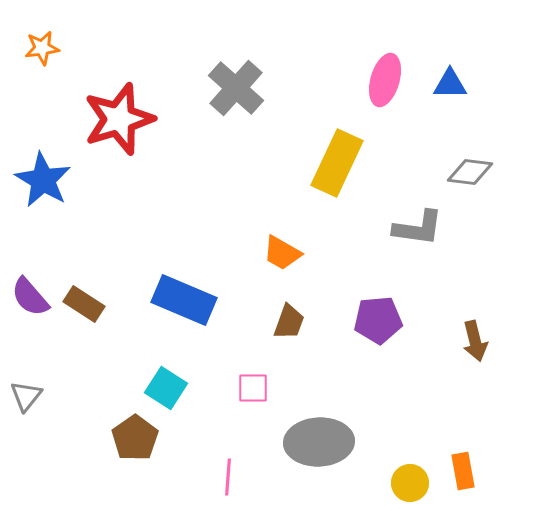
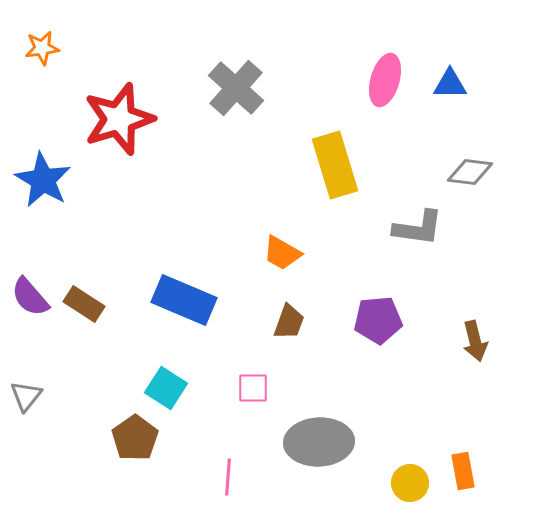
yellow rectangle: moved 2 px left, 2 px down; rotated 42 degrees counterclockwise
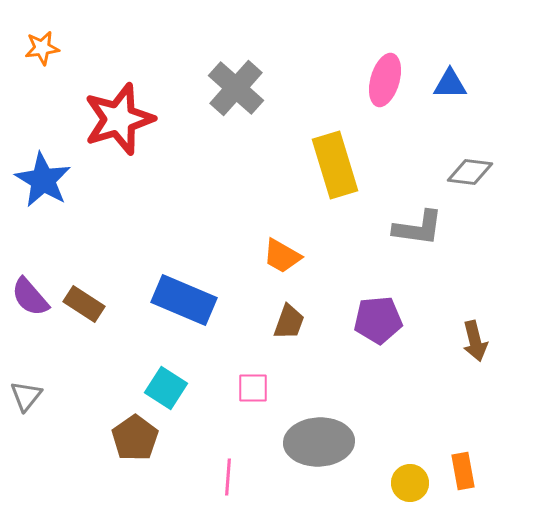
orange trapezoid: moved 3 px down
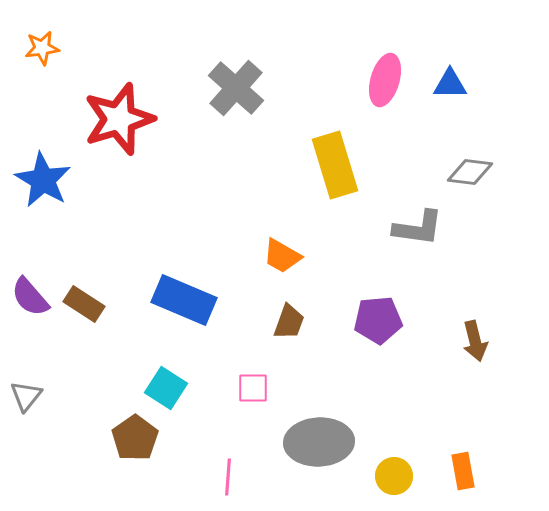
yellow circle: moved 16 px left, 7 px up
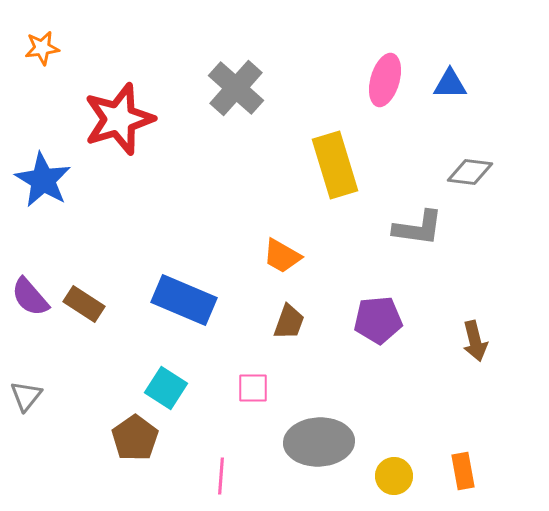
pink line: moved 7 px left, 1 px up
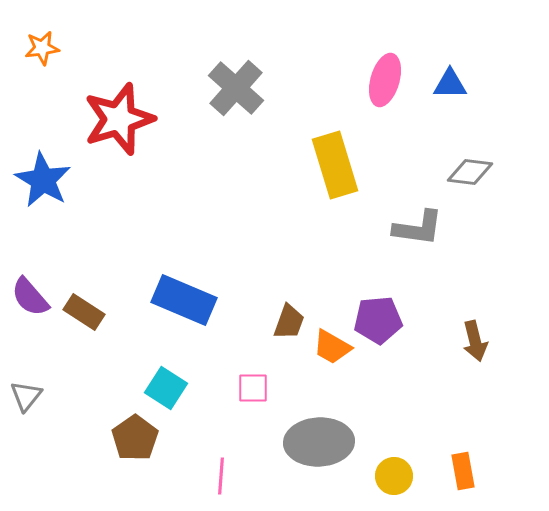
orange trapezoid: moved 50 px right, 91 px down
brown rectangle: moved 8 px down
